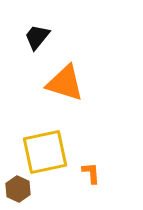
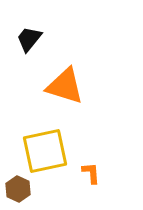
black trapezoid: moved 8 px left, 2 px down
orange triangle: moved 3 px down
yellow square: moved 1 px up
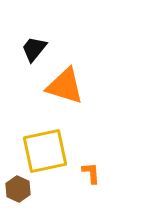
black trapezoid: moved 5 px right, 10 px down
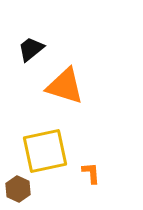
black trapezoid: moved 3 px left; rotated 12 degrees clockwise
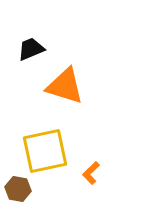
black trapezoid: rotated 16 degrees clockwise
orange L-shape: rotated 130 degrees counterclockwise
brown hexagon: rotated 15 degrees counterclockwise
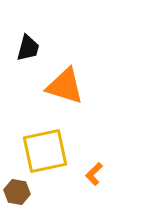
black trapezoid: moved 3 px left, 1 px up; rotated 128 degrees clockwise
orange L-shape: moved 3 px right, 1 px down
brown hexagon: moved 1 px left, 3 px down
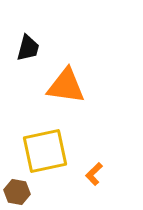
orange triangle: moved 1 px right; rotated 9 degrees counterclockwise
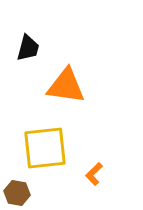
yellow square: moved 3 px up; rotated 6 degrees clockwise
brown hexagon: moved 1 px down
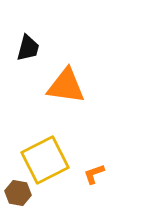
yellow square: moved 12 px down; rotated 21 degrees counterclockwise
orange L-shape: rotated 25 degrees clockwise
brown hexagon: moved 1 px right
